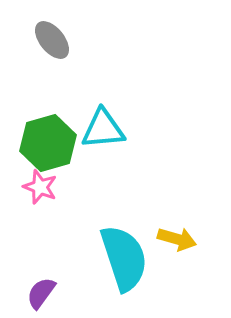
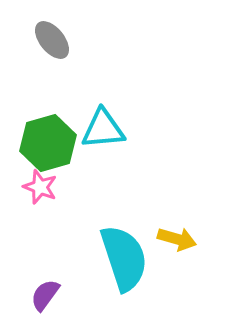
purple semicircle: moved 4 px right, 2 px down
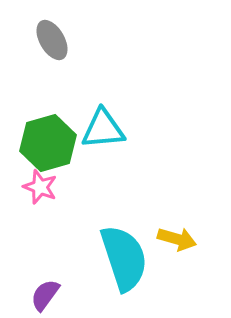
gray ellipse: rotated 9 degrees clockwise
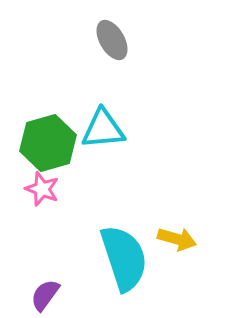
gray ellipse: moved 60 px right
pink star: moved 2 px right, 2 px down
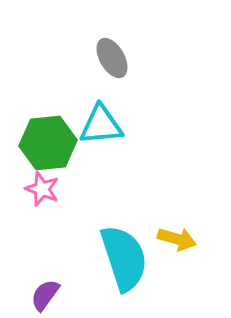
gray ellipse: moved 18 px down
cyan triangle: moved 2 px left, 4 px up
green hexagon: rotated 10 degrees clockwise
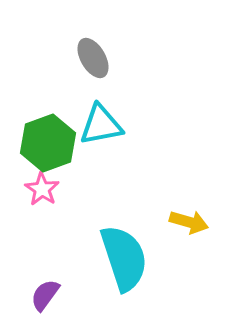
gray ellipse: moved 19 px left
cyan triangle: rotated 6 degrees counterclockwise
green hexagon: rotated 14 degrees counterclockwise
pink star: rotated 12 degrees clockwise
yellow arrow: moved 12 px right, 17 px up
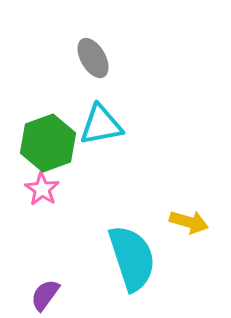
cyan semicircle: moved 8 px right
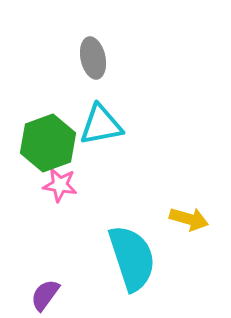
gray ellipse: rotated 18 degrees clockwise
pink star: moved 18 px right, 4 px up; rotated 24 degrees counterclockwise
yellow arrow: moved 3 px up
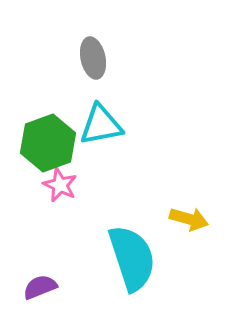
pink star: rotated 16 degrees clockwise
purple semicircle: moved 5 px left, 8 px up; rotated 32 degrees clockwise
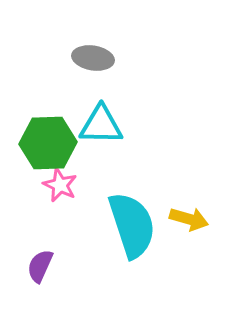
gray ellipse: rotated 69 degrees counterclockwise
cyan triangle: rotated 12 degrees clockwise
green hexagon: rotated 18 degrees clockwise
cyan semicircle: moved 33 px up
purple semicircle: moved 21 px up; rotated 44 degrees counterclockwise
